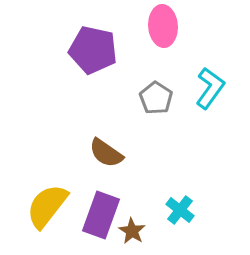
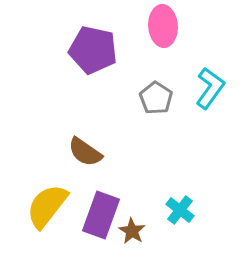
brown semicircle: moved 21 px left, 1 px up
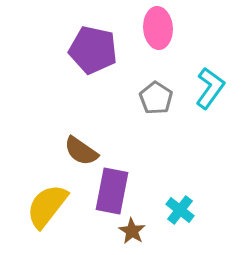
pink ellipse: moved 5 px left, 2 px down
brown semicircle: moved 4 px left, 1 px up
purple rectangle: moved 11 px right, 24 px up; rotated 9 degrees counterclockwise
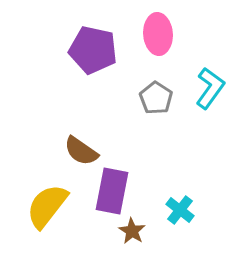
pink ellipse: moved 6 px down
